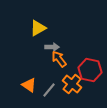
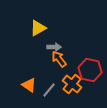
gray arrow: moved 2 px right
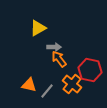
orange triangle: rotated 21 degrees counterclockwise
gray line: moved 2 px left, 1 px down
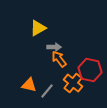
orange cross: moved 1 px right, 1 px up
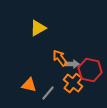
gray arrow: moved 18 px right, 17 px down
orange arrow: moved 1 px right, 1 px up
gray line: moved 1 px right, 2 px down
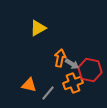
orange arrow: rotated 48 degrees clockwise
gray arrow: rotated 32 degrees clockwise
orange cross: rotated 30 degrees clockwise
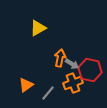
orange triangle: moved 3 px left; rotated 49 degrees counterclockwise
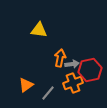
yellow triangle: moved 1 px right, 2 px down; rotated 36 degrees clockwise
gray arrow: rotated 40 degrees counterclockwise
red hexagon: rotated 25 degrees counterclockwise
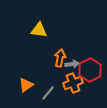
red hexagon: rotated 15 degrees counterclockwise
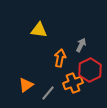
gray arrow: moved 9 px right, 19 px up; rotated 56 degrees counterclockwise
